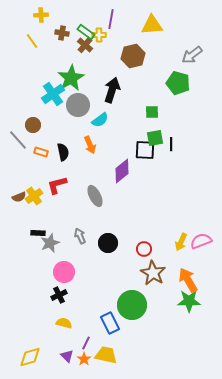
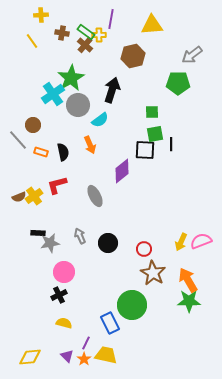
green pentagon at (178, 83): rotated 15 degrees counterclockwise
green square at (155, 138): moved 4 px up
gray star at (50, 243): rotated 12 degrees clockwise
yellow diamond at (30, 357): rotated 10 degrees clockwise
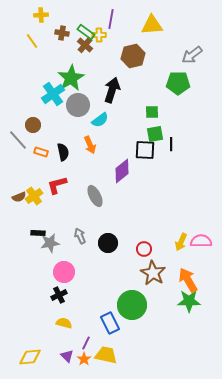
pink semicircle at (201, 241): rotated 20 degrees clockwise
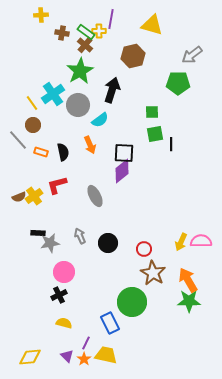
yellow triangle at (152, 25): rotated 20 degrees clockwise
yellow cross at (99, 35): moved 4 px up
yellow line at (32, 41): moved 62 px down
green star at (71, 78): moved 9 px right, 7 px up
black square at (145, 150): moved 21 px left, 3 px down
green circle at (132, 305): moved 3 px up
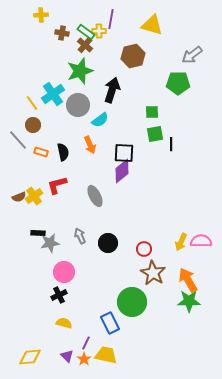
green star at (80, 71): rotated 12 degrees clockwise
